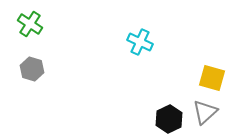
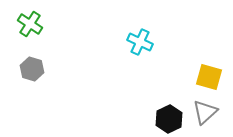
yellow square: moved 3 px left, 1 px up
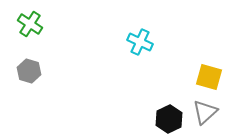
gray hexagon: moved 3 px left, 2 px down
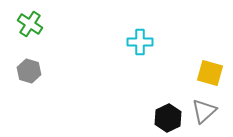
cyan cross: rotated 25 degrees counterclockwise
yellow square: moved 1 px right, 4 px up
gray triangle: moved 1 px left, 1 px up
black hexagon: moved 1 px left, 1 px up
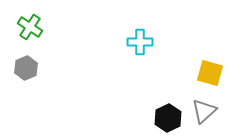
green cross: moved 3 px down
gray hexagon: moved 3 px left, 3 px up; rotated 20 degrees clockwise
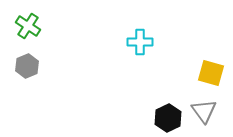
green cross: moved 2 px left, 1 px up
gray hexagon: moved 1 px right, 2 px up
yellow square: moved 1 px right
gray triangle: rotated 24 degrees counterclockwise
